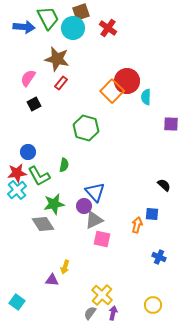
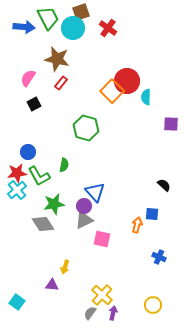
gray triangle: moved 10 px left
purple triangle: moved 5 px down
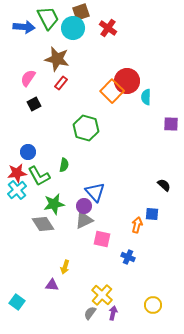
blue cross: moved 31 px left
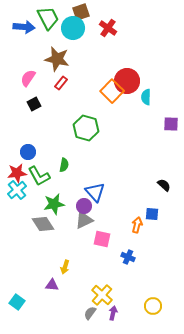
yellow circle: moved 1 px down
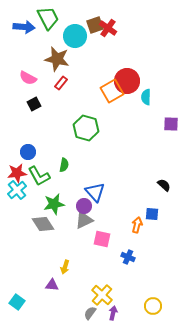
brown square: moved 14 px right, 13 px down
cyan circle: moved 2 px right, 8 px down
pink semicircle: rotated 96 degrees counterclockwise
orange square: rotated 15 degrees clockwise
